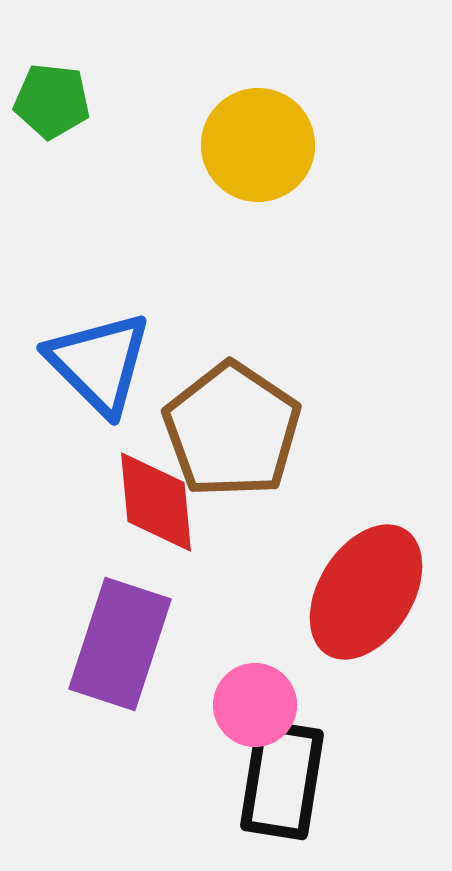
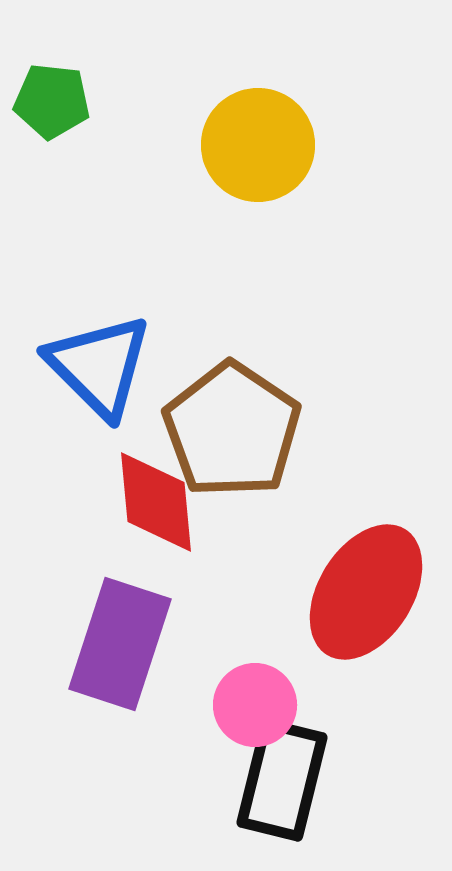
blue triangle: moved 3 px down
black rectangle: rotated 5 degrees clockwise
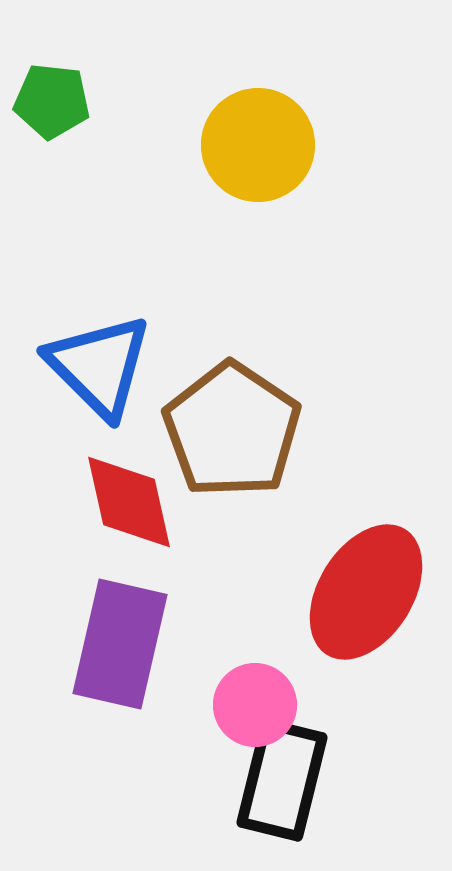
red diamond: moved 27 px left; rotated 7 degrees counterclockwise
purple rectangle: rotated 5 degrees counterclockwise
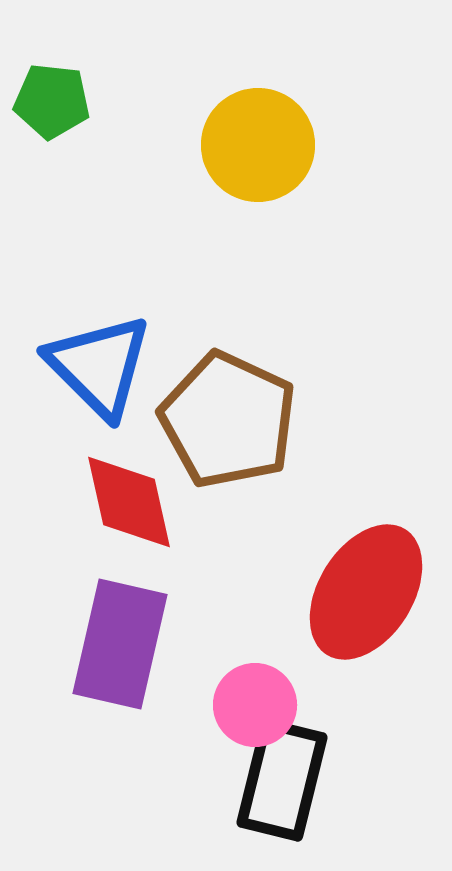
brown pentagon: moved 4 px left, 10 px up; rotated 9 degrees counterclockwise
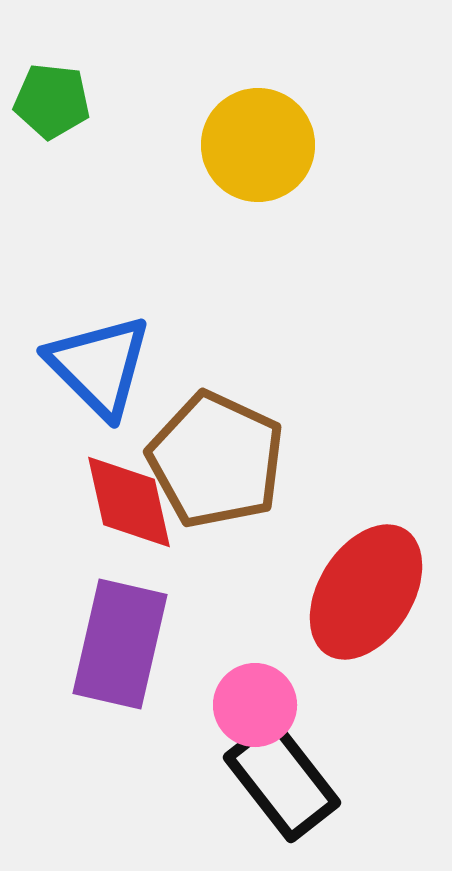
brown pentagon: moved 12 px left, 40 px down
black rectangle: rotated 52 degrees counterclockwise
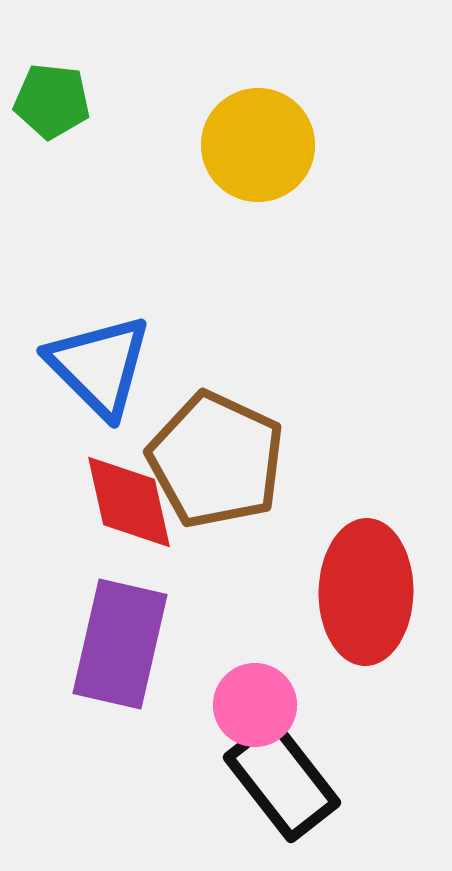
red ellipse: rotated 31 degrees counterclockwise
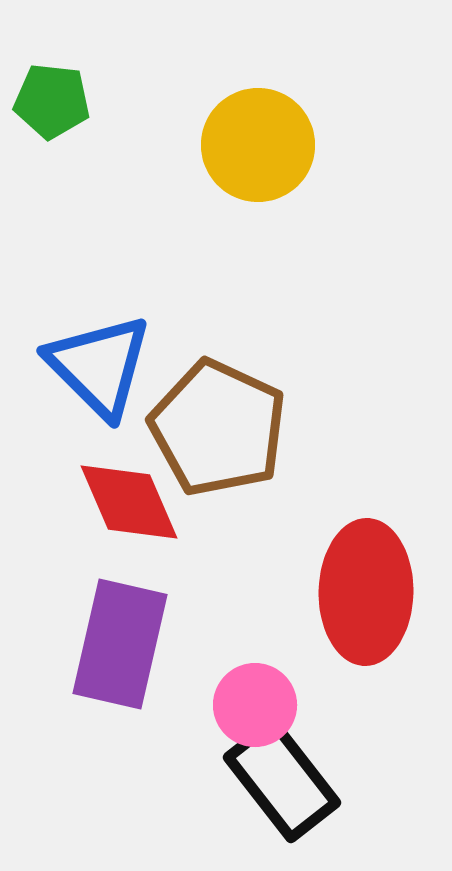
brown pentagon: moved 2 px right, 32 px up
red diamond: rotated 11 degrees counterclockwise
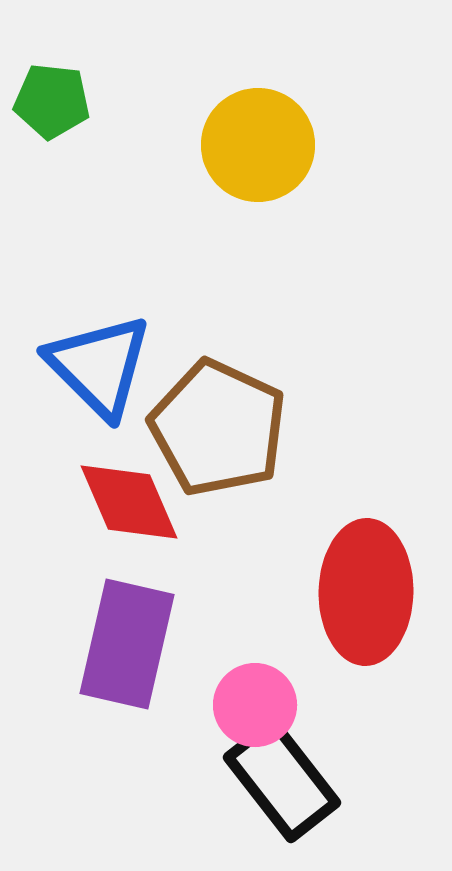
purple rectangle: moved 7 px right
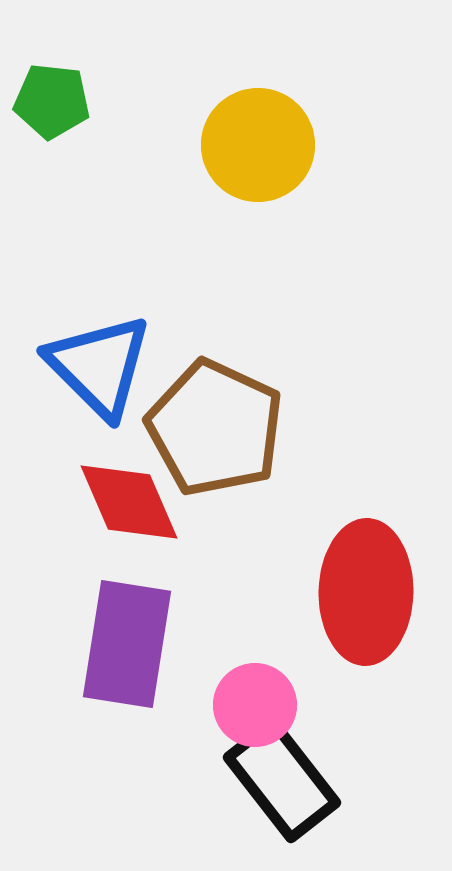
brown pentagon: moved 3 px left
purple rectangle: rotated 4 degrees counterclockwise
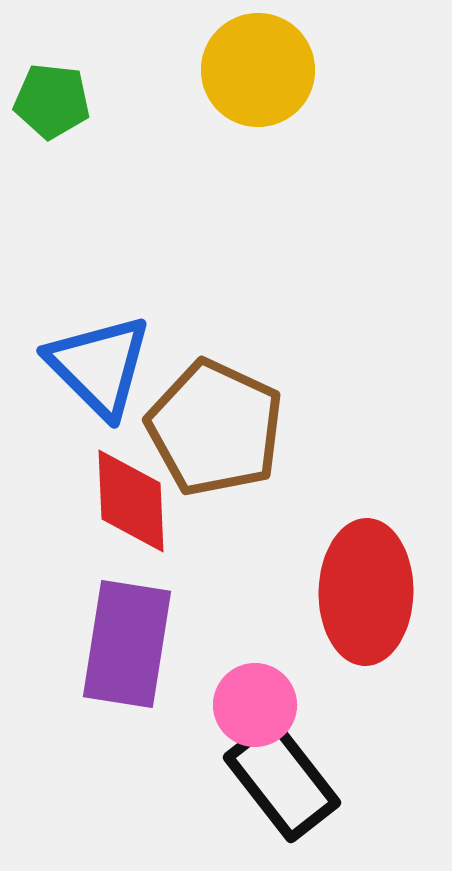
yellow circle: moved 75 px up
red diamond: moved 2 px right, 1 px up; rotated 21 degrees clockwise
